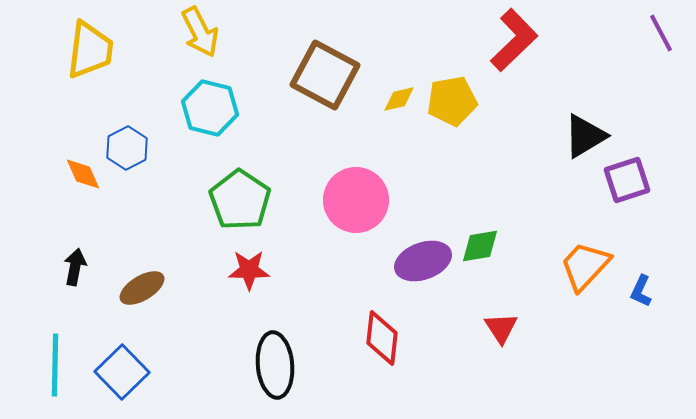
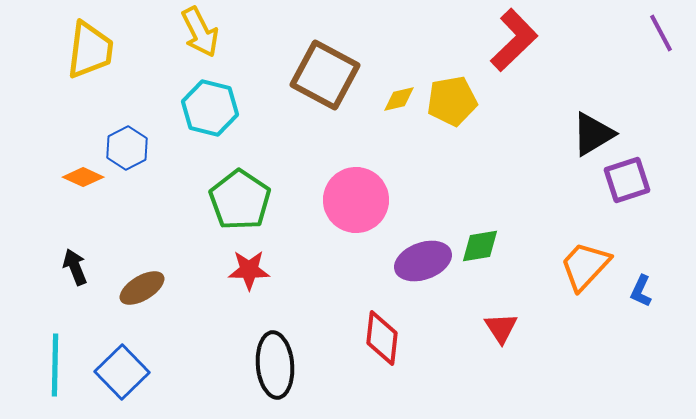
black triangle: moved 8 px right, 2 px up
orange diamond: moved 3 px down; rotated 42 degrees counterclockwise
black arrow: rotated 33 degrees counterclockwise
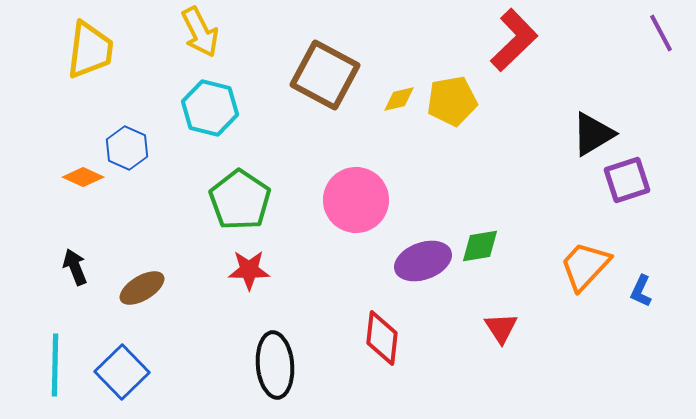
blue hexagon: rotated 9 degrees counterclockwise
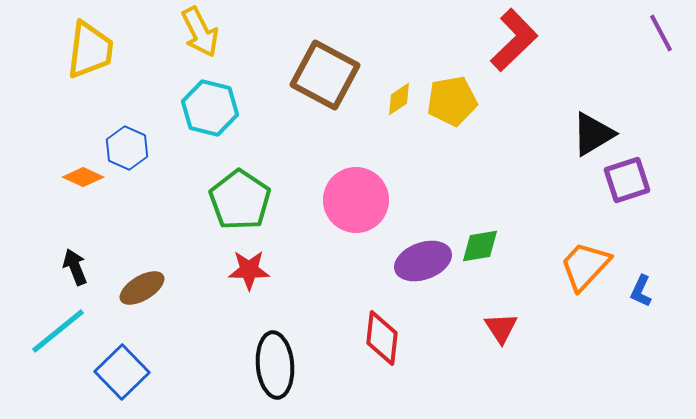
yellow diamond: rotated 20 degrees counterclockwise
cyan line: moved 3 px right, 34 px up; rotated 50 degrees clockwise
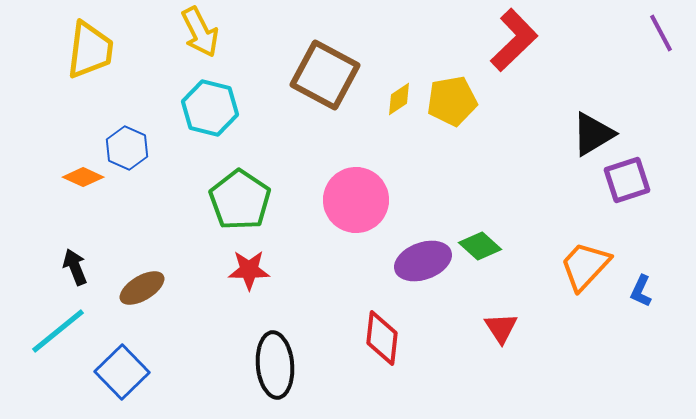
green diamond: rotated 51 degrees clockwise
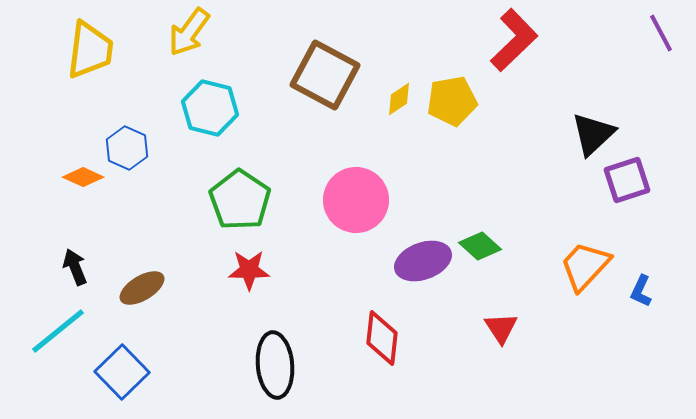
yellow arrow: moved 11 px left; rotated 63 degrees clockwise
black triangle: rotated 12 degrees counterclockwise
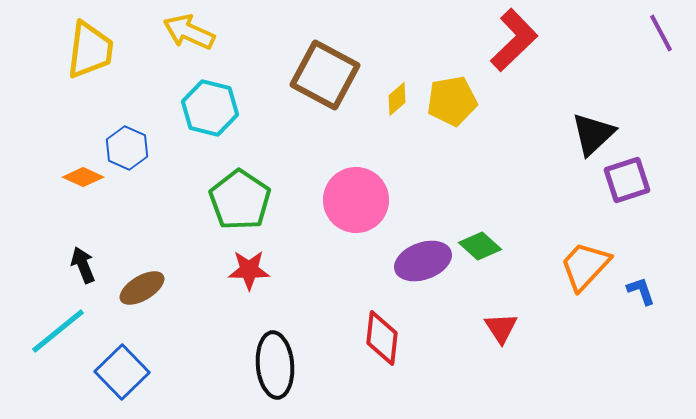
yellow arrow: rotated 78 degrees clockwise
yellow diamond: moved 2 px left; rotated 8 degrees counterclockwise
black arrow: moved 8 px right, 2 px up
blue L-shape: rotated 136 degrees clockwise
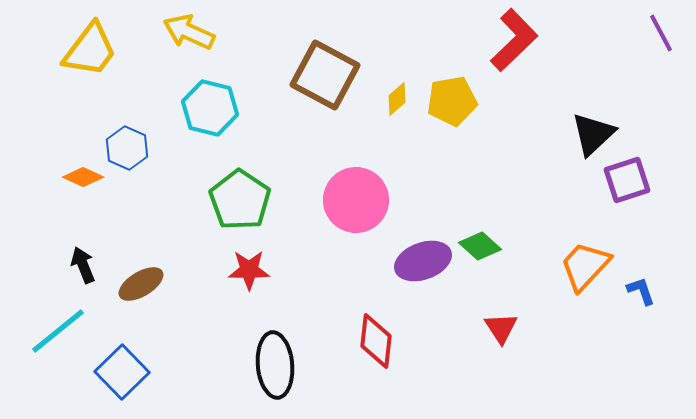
yellow trapezoid: rotated 30 degrees clockwise
brown ellipse: moved 1 px left, 4 px up
red diamond: moved 6 px left, 3 px down
